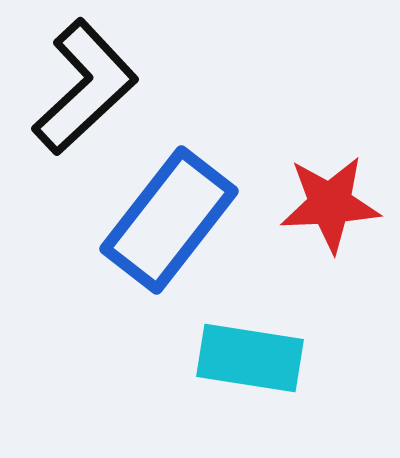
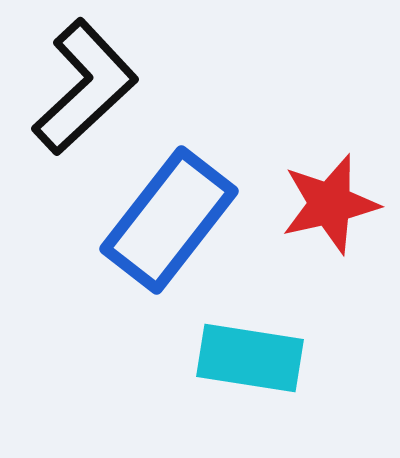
red star: rotated 10 degrees counterclockwise
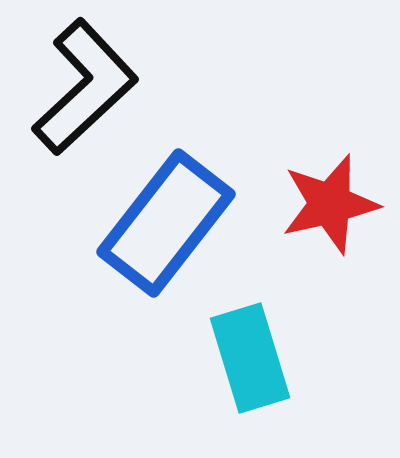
blue rectangle: moved 3 px left, 3 px down
cyan rectangle: rotated 64 degrees clockwise
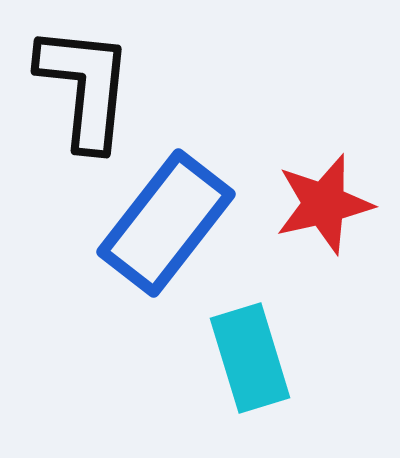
black L-shape: rotated 41 degrees counterclockwise
red star: moved 6 px left
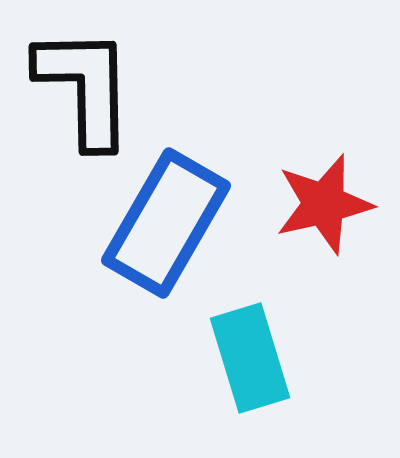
black L-shape: rotated 7 degrees counterclockwise
blue rectangle: rotated 8 degrees counterclockwise
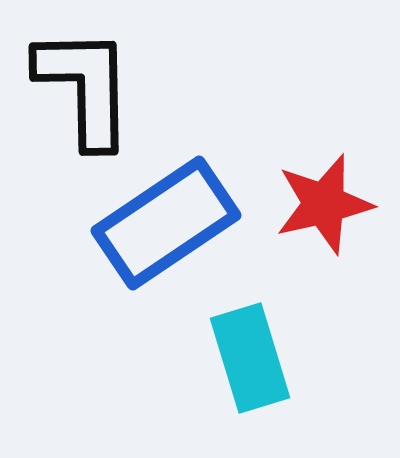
blue rectangle: rotated 26 degrees clockwise
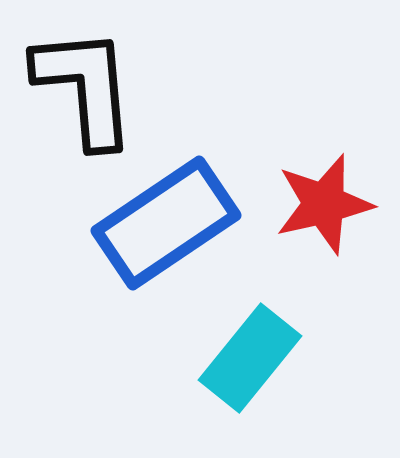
black L-shape: rotated 4 degrees counterclockwise
cyan rectangle: rotated 56 degrees clockwise
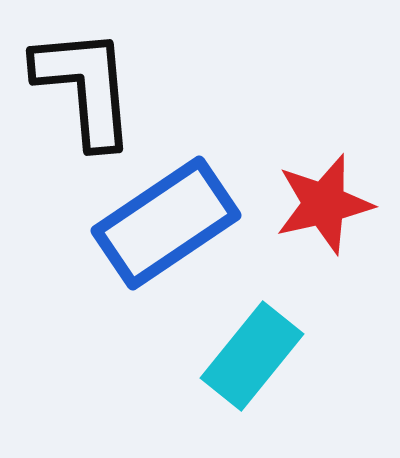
cyan rectangle: moved 2 px right, 2 px up
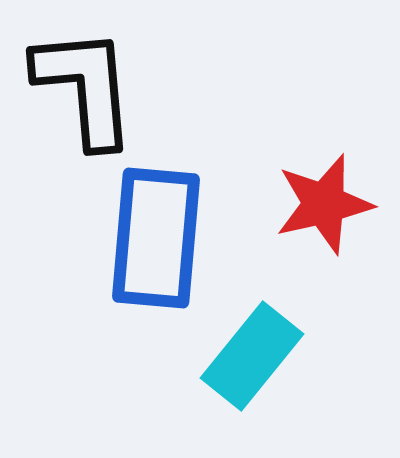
blue rectangle: moved 10 px left, 15 px down; rotated 51 degrees counterclockwise
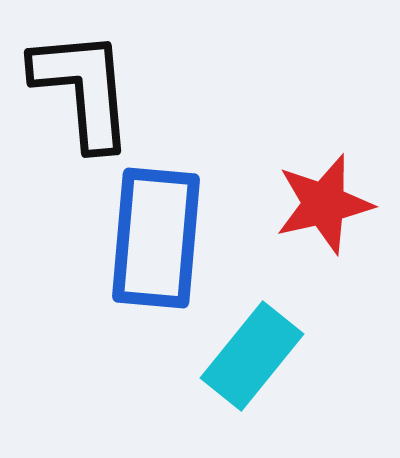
black L-shape: moved 2 px left, 2 px down
